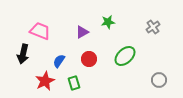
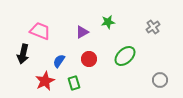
gray circle: moved 1 px right
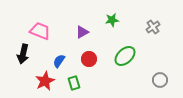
green star: moved 4 px right, 2 px up
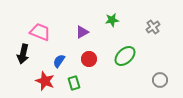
pink trapezoid: moved 1 px down
red star: rotated 24 degrees counterclockwise
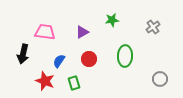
pink trapezoid: moved 5 px right; rotated 15 degrees counterclockwise
green ellipse: rotated 45 degrees counterclockwise
gray circle: moved 1 px up
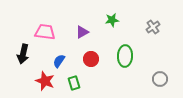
red circle: moved 2 px right
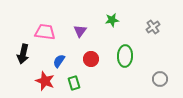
purple triangle: moved 2 px left, 1 px up; rotated 24 degrees counterclockwise
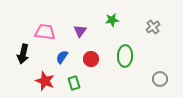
blue semicircle: moved 3 px right, 4 px up
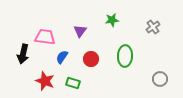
pink trapezoid: moved 5 px down
green rectangle: moved 1 px left; rotated 56 degrees counterclockwise
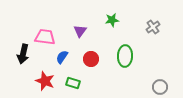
gray circle: moved 8 px down
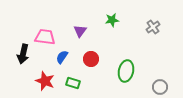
green ellipse: moved 1 px right, 15 px down; rotated 10 degrees clockwise
